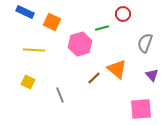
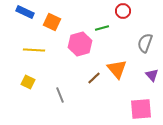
red circle: moved 3 px up
orange triangle: rotated 10 degrees clockwise
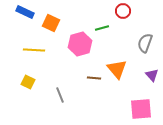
orange square: moved 1 px left, 1 px down
brown line: rotated 48 degrees clockwise
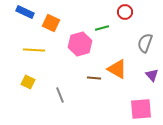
red circle: moved 2 px right, 1 px down
orange triangle: rotated 20 degrees counterclockwise
